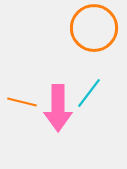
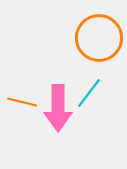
orange circle: moved 5 px right, 10 px down
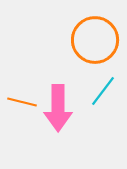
orange circle: moved 4 px left, 2 px down
cyan line: moved 14 px right, 2 px up
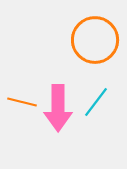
cyan line: moved 7 px left, 11 px down
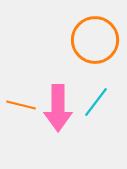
orange line: moved 1 px left, 3 px down
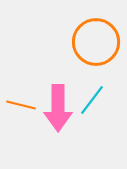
orange circle: moved 1 px right, 2 px down
cyan line: moved 4 px left, 2 px up
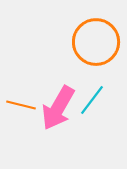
pink arrow: rotated 30 degrees clockwise
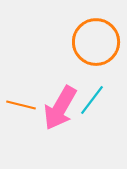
pink arrow: moved 2 px right
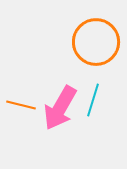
cyan line: moved 1 px right; rotated 20 degrees counterclockwise
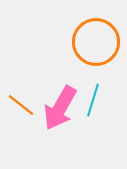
orange line: rotated 24 degrees clockwise
